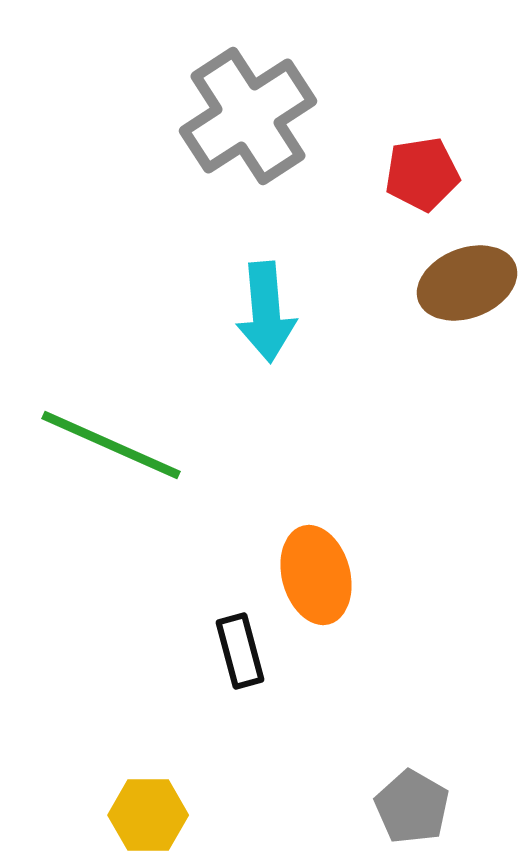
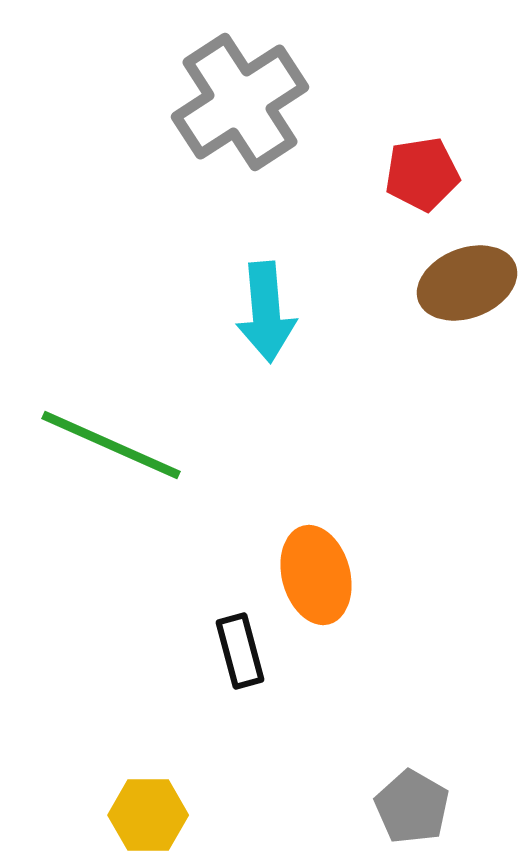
gray cross: moved 8 px left, 14 px up
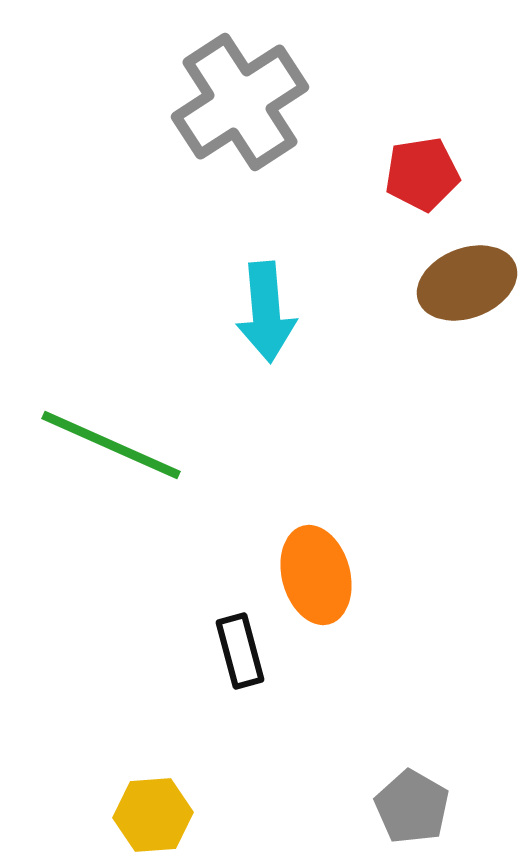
yellow hexagon: moved 5 px right; rotated 4 degrees counterclockwise
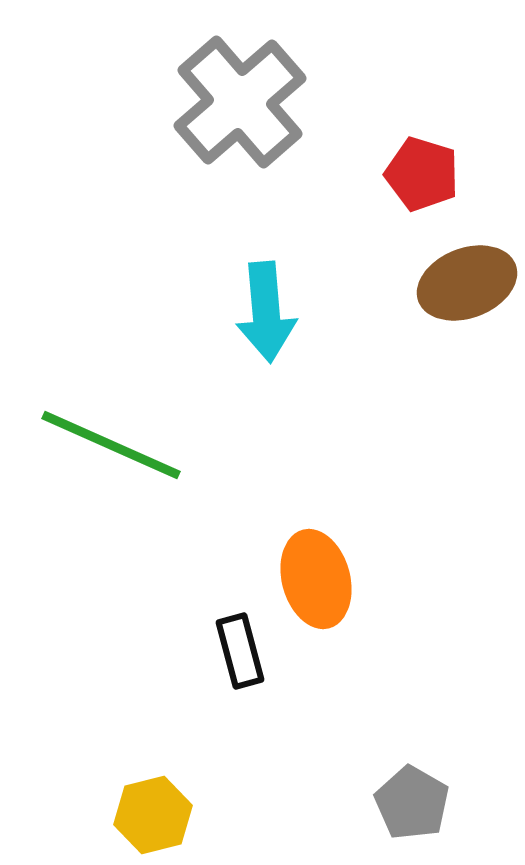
gray cross: rotated 8 degrees counterclockwise
red pentagon: rotated 26 degrees clockwise
orange ellipse: moved 4 px down
gray pentagon: moved 4 px up
yellow hexagon: rotated 10 degrees counterclockwise
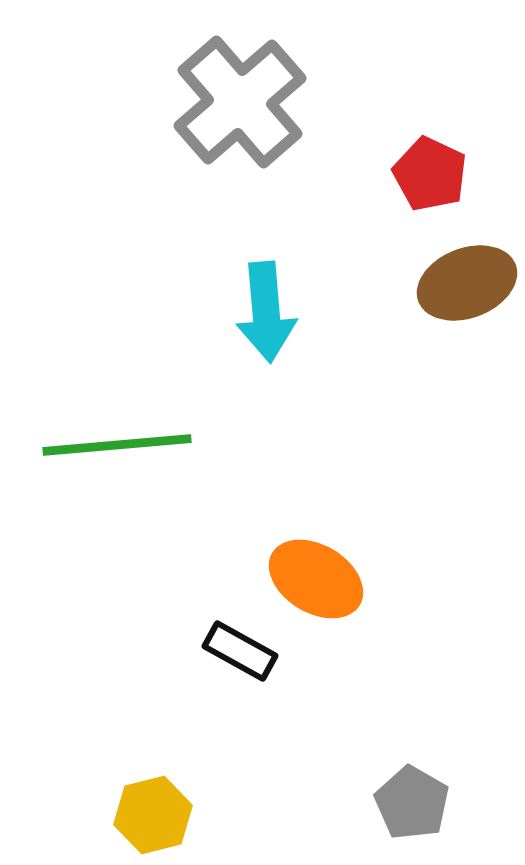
red pentagon: moved 8 px right; rotated 8 degrees clockwise
green line: moved 6 px right; rotated 29 degrees counterclockwise
orange ellipse: rotated 44 degrees counterclockwise
black rectangle: rotated 46 degrees counterclockwise
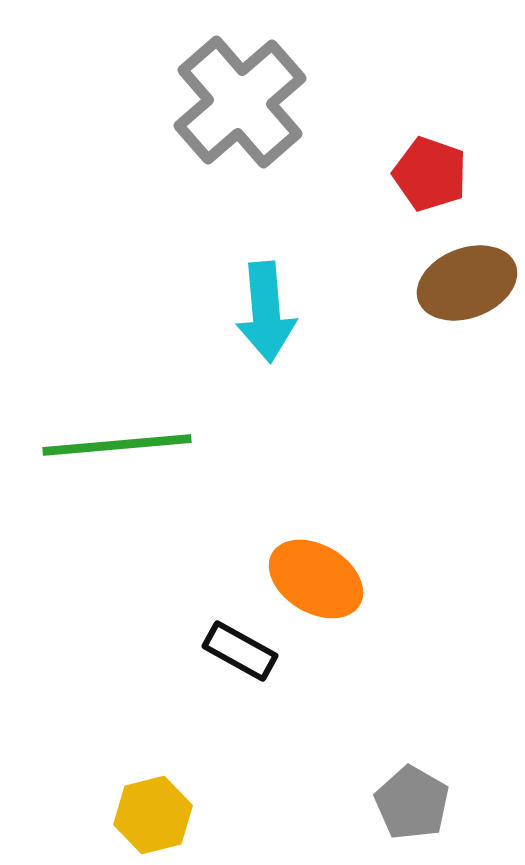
red pentagon: rotated 6 degrees counterclockwise
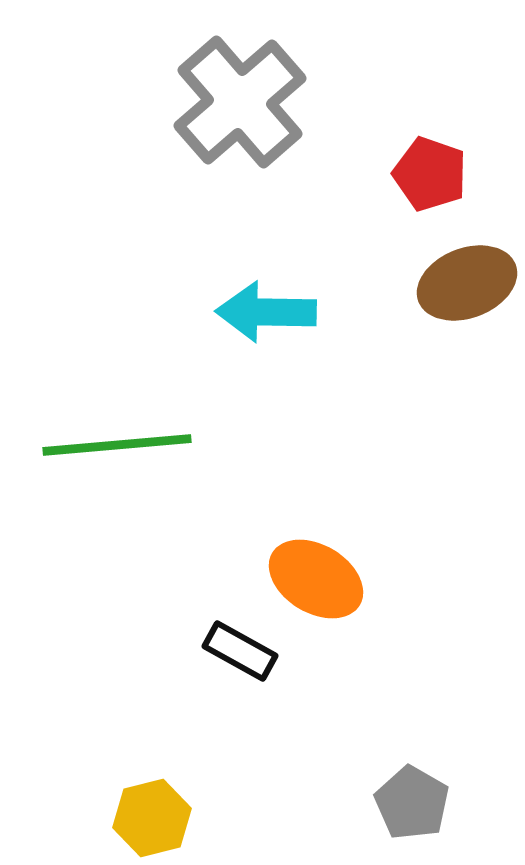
cyan arrow: rotated 96 degrees clockwise
yellow hexagon: moved 1 px left, 3 px down
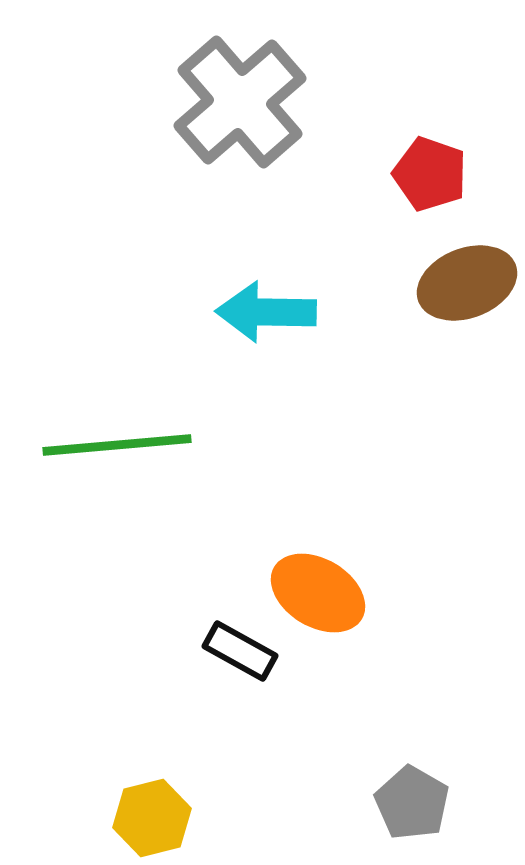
orange ellipse: moved 2 px right, 14 px down
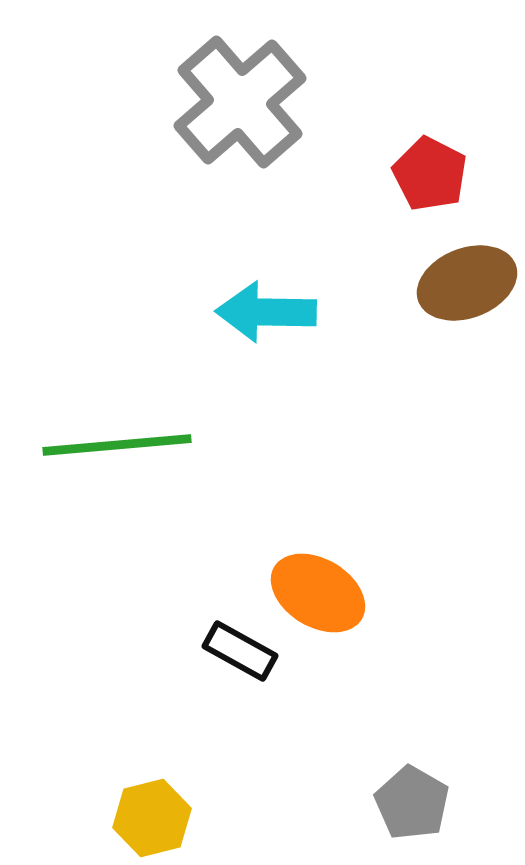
red pentagon: rotated 8 degrees clockwise
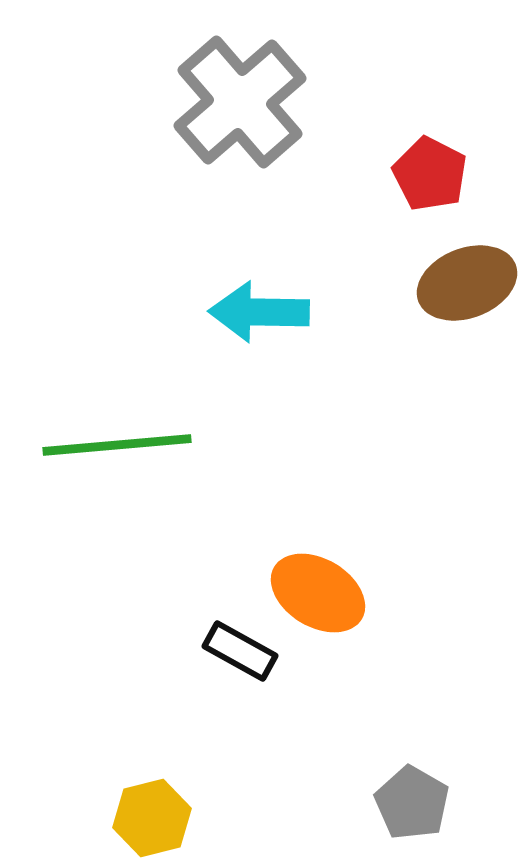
cyan arrow: moved 7 px left
